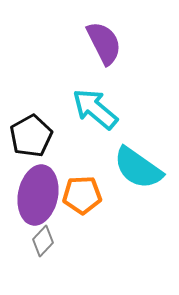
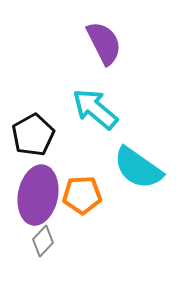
black pentagon: moved 2 px right, 1 px up
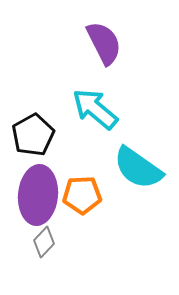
purple ellipse: rotated 6 degrees counterclockwise
gray diamond: moved 1 px right, 1 px down
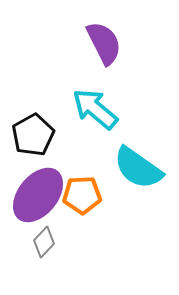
purple ellipse: rotated 34 degrees clockwise
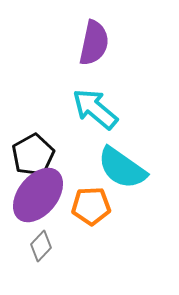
purple semicircle: moved 10 px left; rotated 39 degrees clockwise
black pentagon: moved 20 px down
cyan semicircle: moved 16 px left
orange pentagon: moved 9 px right, 11 px down
gray diamond: moved 3 px left, 4 px down
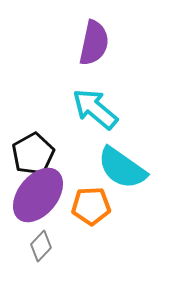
black pentagon: moved 1 px up
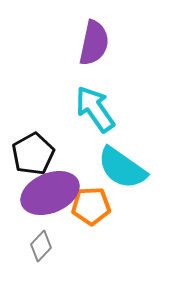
cyan arrow: rotated 15 degrees clockwise
purple ellipse: moved 12 px right, 2 px up; rotated 28 degrees clockwise
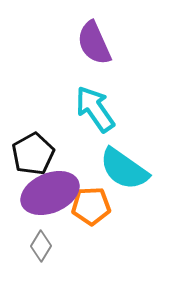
purple semicircle: rotated 144 degrees clockwise
cyan semicircle: moved 2 px right, 1 px down
gray diamond: rotated 12 degrees counterclockwise
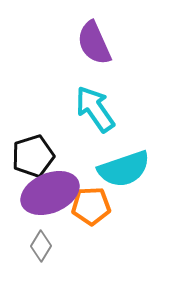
black pentagon: moved 2 px down; rotated 12 degrees clockwise
cyan semicircle: rotated 54 degrees counterclockwise
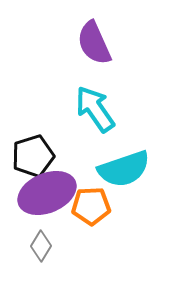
purple ellipse: moved 3 px left
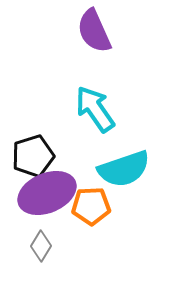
purple semicircle: moved 12 px up
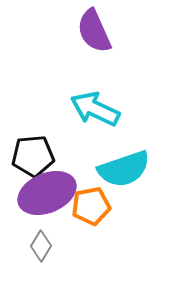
cyan arrow: rotated 30 degrees counterclockwise
black pentagon: rotated 12 degrees clockwise
orange pentagon: rotated 9 degrees counterclockwise
